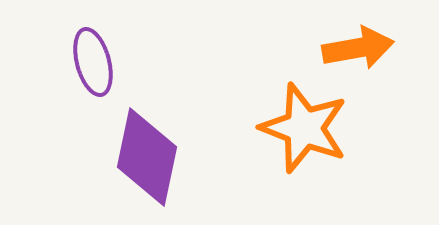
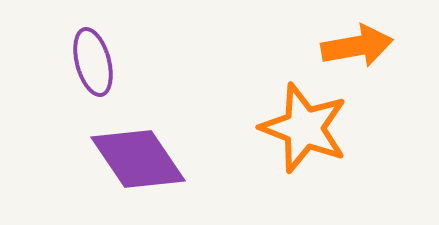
orange arrow: moved 1 px left, 2 px up
purple diamond: moved 9 px left, 2 px down; rotated 46 degrees counterclockwise
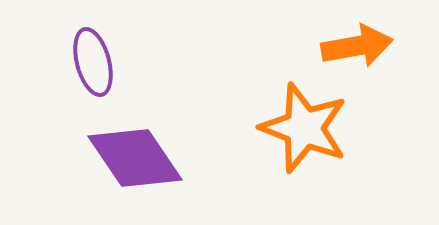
purple diamond: moved 3 px left, 1 px up
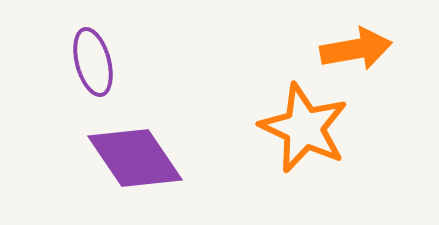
orange arrow: moved 1 px left, 3 px down
orange star: rotated 4 degrees clockwise
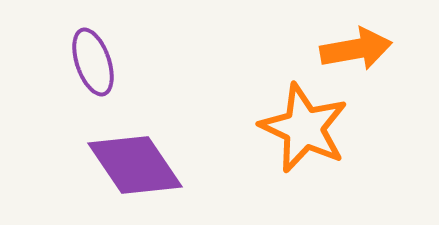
purple ellipse: rotated 4 degrees counterclockwise
purple diamond: moved 7 px down
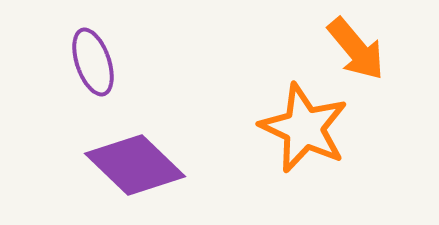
orange arrow: rotated 60 degrees clockwise
purple diamond: rotated 12 degrees counterclockwise
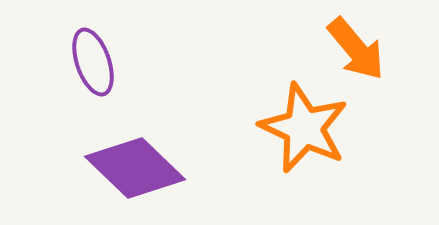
purple diamond: moved 3 px down
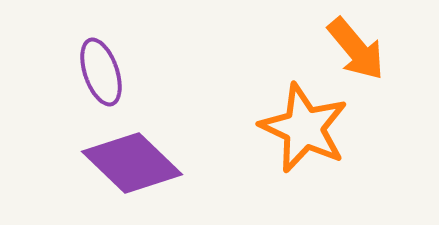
purple ellipse: moved 8 px right, 10 px down
purple diamond: moved 3 px left, 5 px up
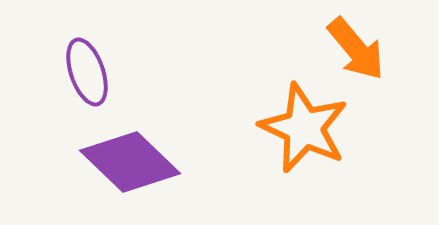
purple ellipse: moved 14 px left
purple diamond: moved 2 px left, 1 px up
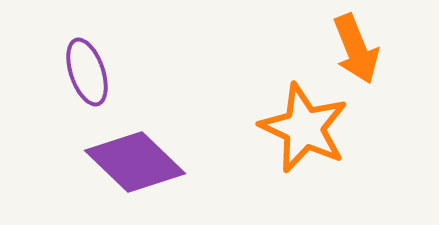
orange arrow: rotated 18 degrees clockwise
purple diamond: moved 5 px right
